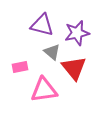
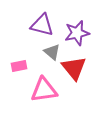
pink rectangle: moved 1 px left, 1 px up
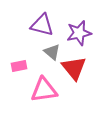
purple star: moved 2 px right
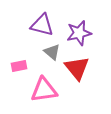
red triangle: moved 3 px right
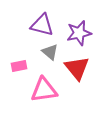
gray triangle: moved 2 px left
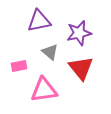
purple triangle: moved 3 px left, 4 px up; rotated 25 degrees counterclockwise
red triangle: moved 4 px right
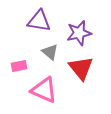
purple triangle: rotated 20 degrees clockwise
pink triangle: rotated 32 degrees clockwise
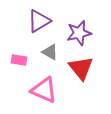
purple triangle: rotated 40 degrees counterclockwise
gray triangle: rotated 12 degrees counterclockwise
pink rectangle: moved 6 px up; rotated 21 degrees clockwise
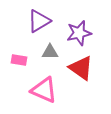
gray triangle: rotated 30 degrees counterclockwise
red triangle: rotated 16 degrees counterclockwise
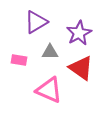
purple triangle: moved 3 px left, 1 px down
purple star: rotated 15 degrees counterclockwise
pink triangle: moved 5 px right
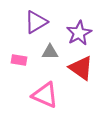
pink triangle: moved 4 px left, 5 px down
